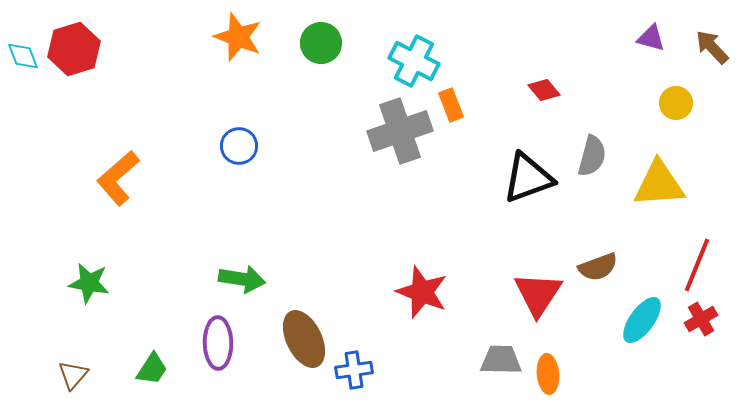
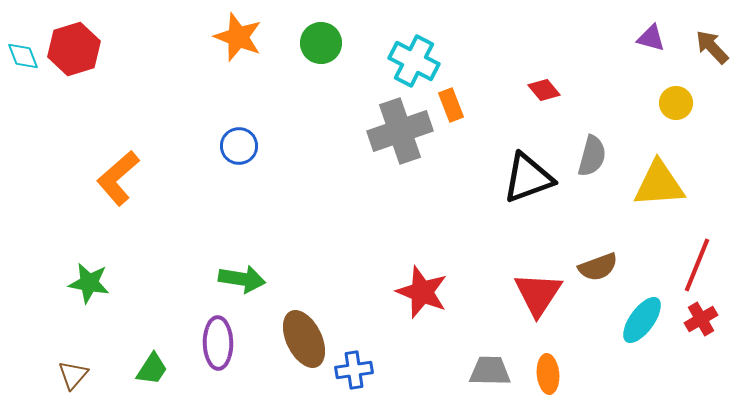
gray trapezoid: moved 11 px left, 11 px down
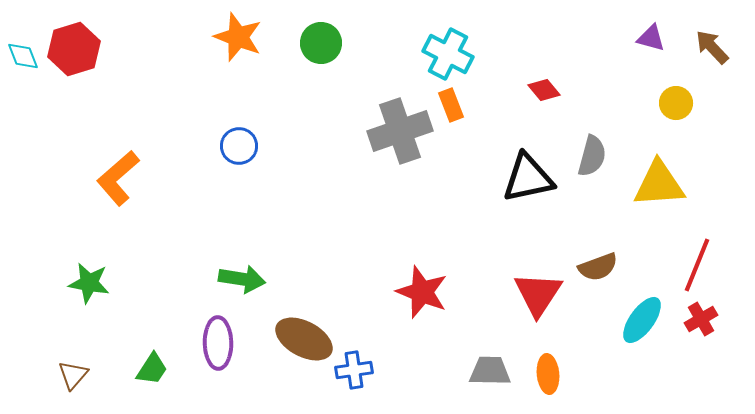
cyan cross: moved 34 px right, 7 px up
black triangle: rotated 8 degrees clockwise
brown ellipse: rotated 36 degrees counterclockwise
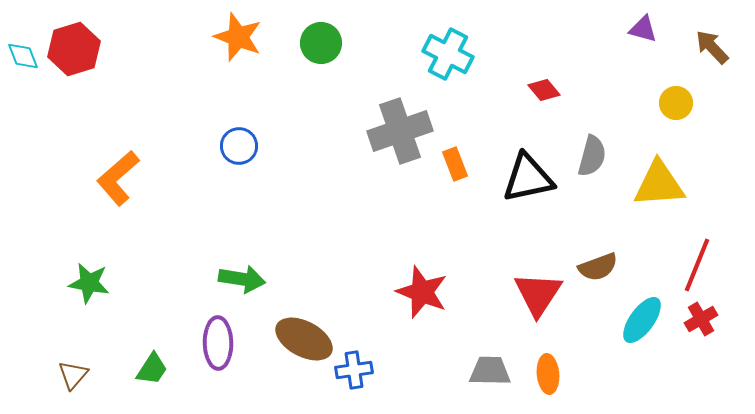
purple triangle: moved 8 px left, 9 px up
orange rectangle: moved 4 px right, 59 px down
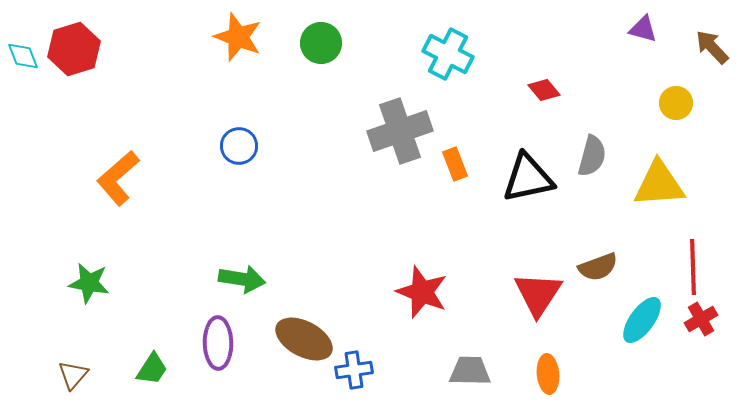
red line: moved 4 px left, 2 px down; rotated 24 degrees counterclockwise
gray trapezoid: moved 20 px left
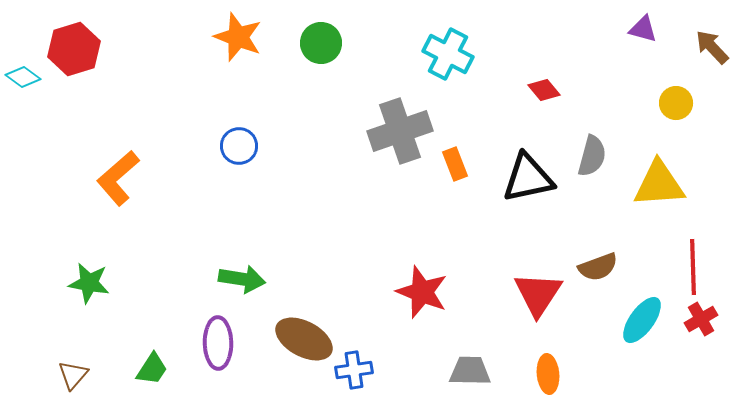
cyan diamond: moved 21 px down; rotated 32 degrees counterclockwise
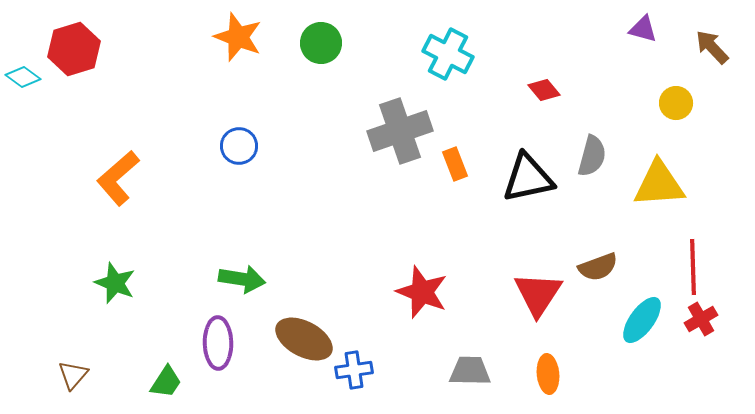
green star: moved 26 px right; rotated 12 degrees clockwise
green trapezoid: moved 14 px right, 13 px down
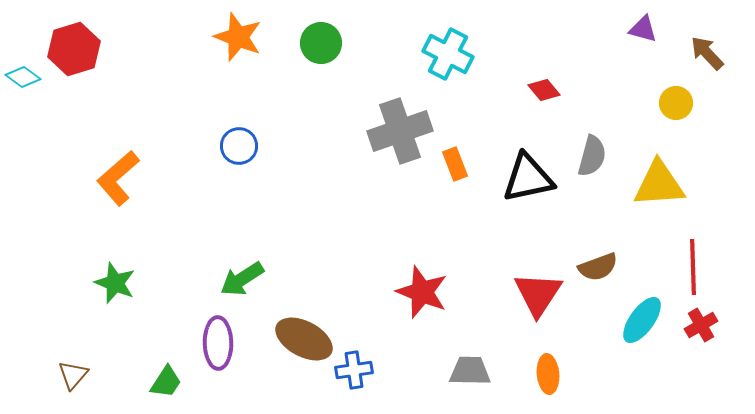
brown arrow: moved 5 px left, 6 px down
green arrow: rotated 138 degrees clockwise
red cross: moved 6 px down
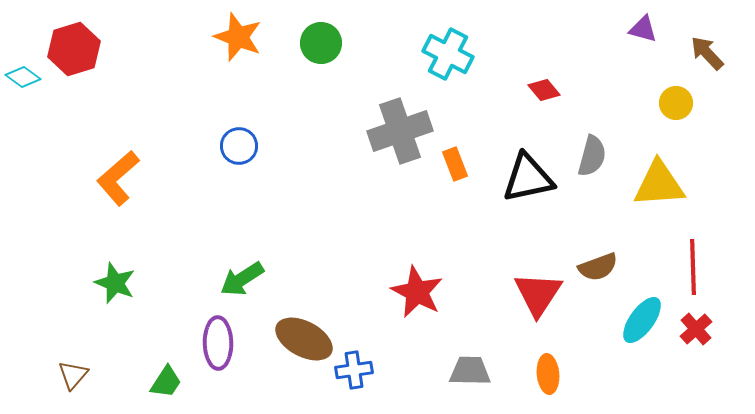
red star: moved 5 px left; rotated 6 degrees clockwise
red cross: moved 5 px left, 4 px down; rotated 12 degrees counterclockwise
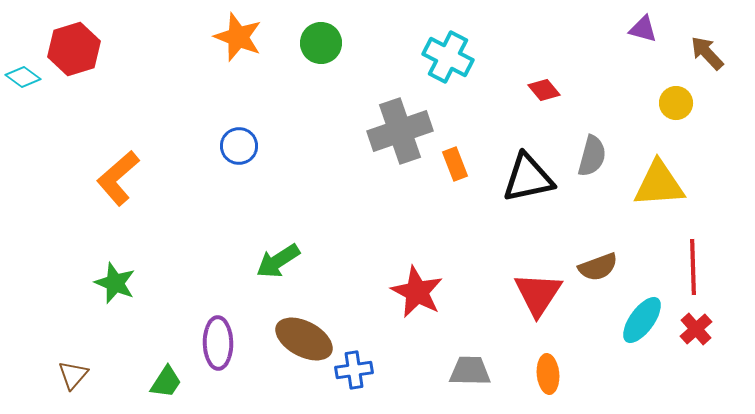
cyan cross: moved 3 px down
green arrow: moved 36 px right, 18 px up
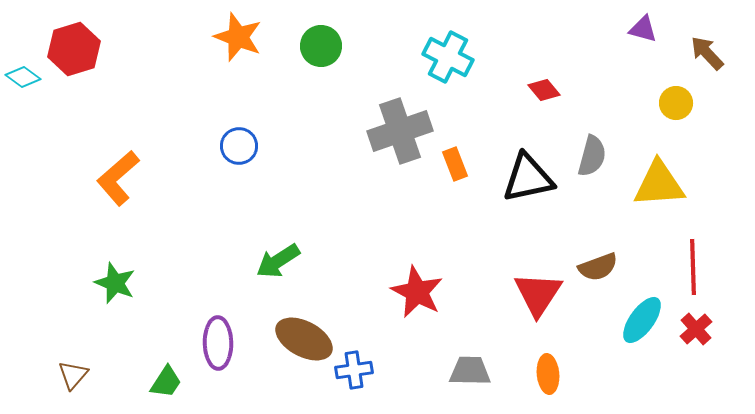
green circle: moved 3 px down
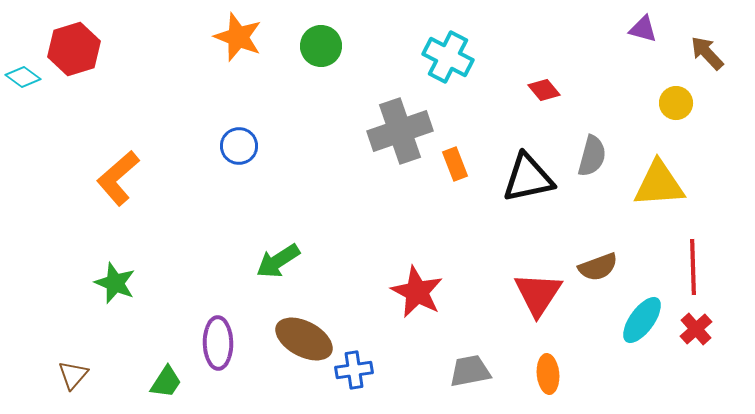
gray trapezoid: rotated 12 degrees counterclockwise
